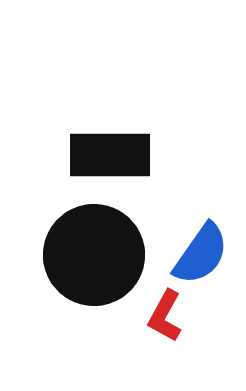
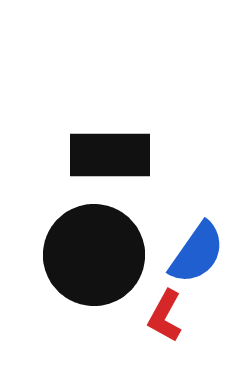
blue semicircle: moved 4 px left, 1 px up
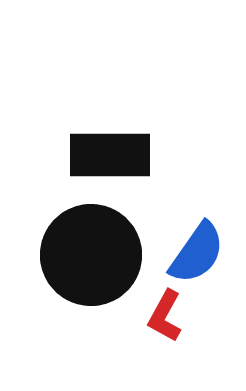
black circle: moved 3 px left
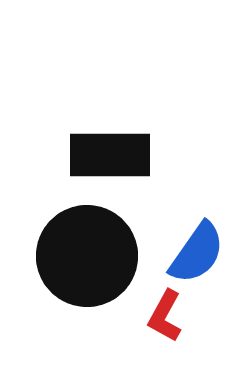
black circle: moved 4 px left, 1 px down
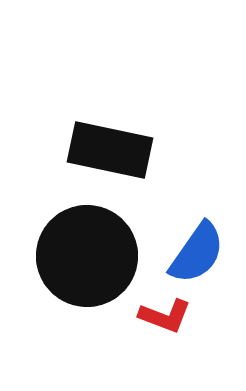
black rectangle: moved 5 px up; rotated 12 degrees clockwise
red L-shape: rotated 98 degrees counterclockwise
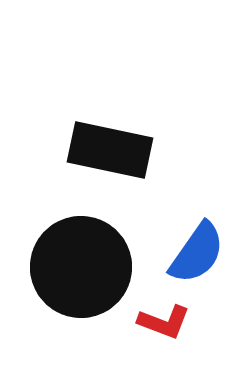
black circle: moved 6 px left, 11 px down
red L-shape: moved 1 px left, 6 px down
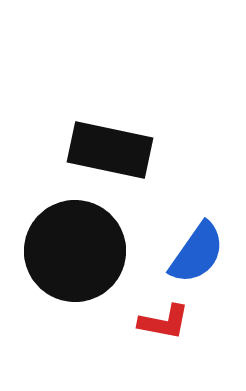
black circle: moved 6 px left, 16 px up
red L-shape: rotated 10 degrees counterclockwise
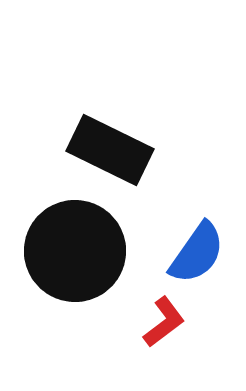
black rectangle: rotated 14 degrees clockwise
red L-shape: rotated 48 degrees counterclockwise
